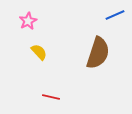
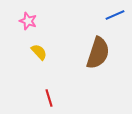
pink star: rotated 24 degrees counterclockwise
red line: moved 2 px left, 1 px down; rotated 60 degrees clockwise
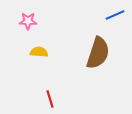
pink star: rotated 18 degrees counterclockwise
yellow semicircle: rotated 42 degrees counterclockwise
red line: moved 1 px right, 1 px down
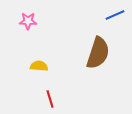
yellow semicircle: moved 14 px down
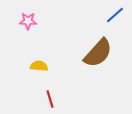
blue line: rotated 18 degrees counterclockwise
brown semicircle: rotated 24 degrees clockwise
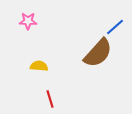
blue line: moved 12 px down
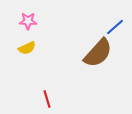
yellow semicircle: moved 12 px left, 18 px up; rotated 150 degrees clockwise
red line: moved 3 px left
